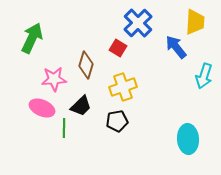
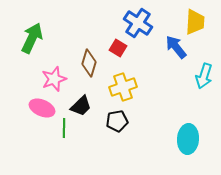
blue cross: rotated 12 degrees counterclockwise
brown diamond: moved 3 px right, 2 px up
pink star: rotated 15 degrees counterclockwise
cyan ellipse: rotated 8 degrees clockwise
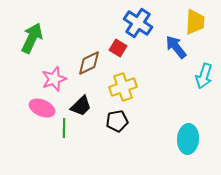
brown diamond: rotated 48 degrees clockwise
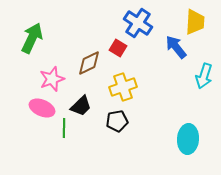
pink star: moved 2 px left
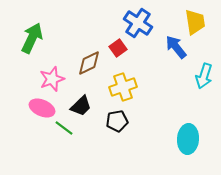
yellow trapezoid: rotated 12 degrees counterclockwise
red square: rotated 24 degrees clockwise
green line: rotated 54 degrees counterclockwise
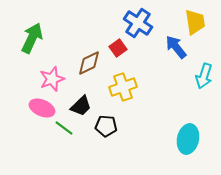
black pentagon: moved 11 px left, 5 px down; rotated 15 degrees clockwise
cyan ellipse: rotated 8 degrees clockwise
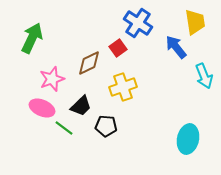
cyan arrow: rotated 40 degrees counterclockwise
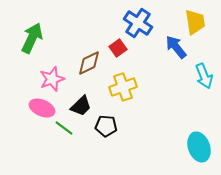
cyan ellipse: moved 11 px right, 8 px down; rotated 32 degrees counterclockwise
